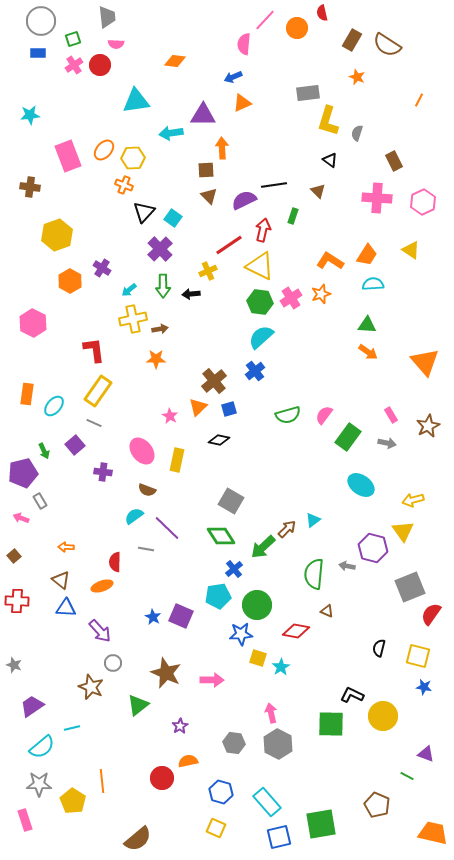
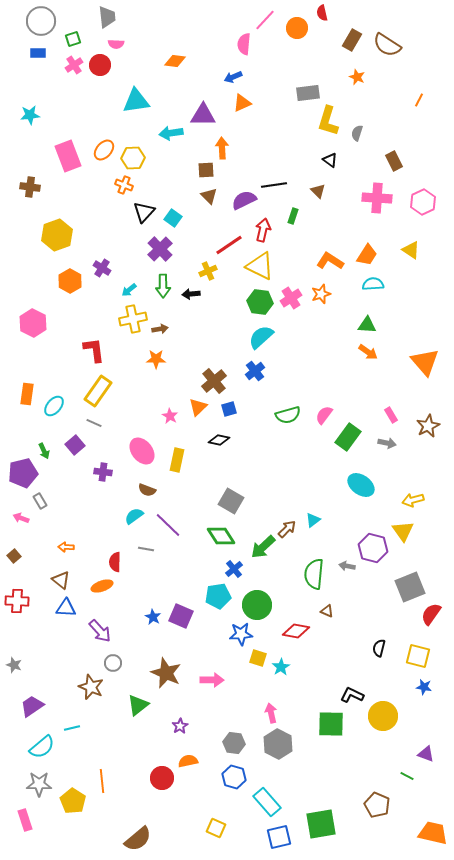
purple line at (167, 528): moved 1 px right, 3 px up
blue hexagon at (221, 792): moved 13 px right, 15 px up
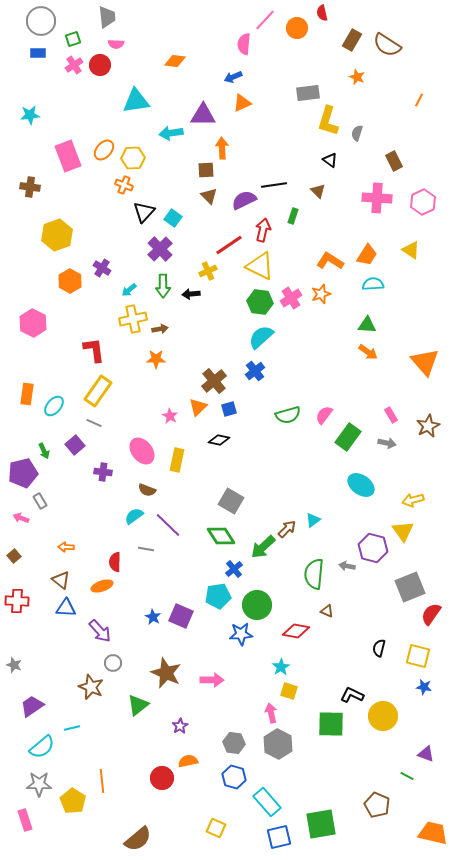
yellow square at (258, 658): moved 31 px right, 33 px down
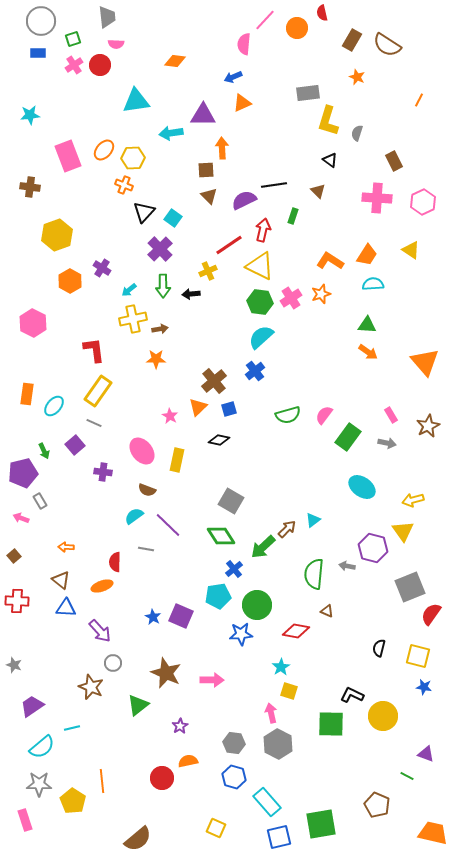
cyan ellipse at (361, 485): moved 1 px right, 2 px down
